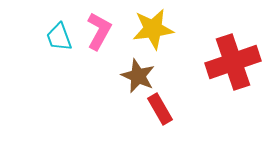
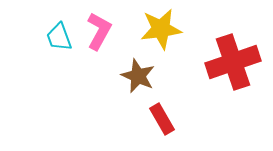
yellow star: moved 8 px right
red rectangle: moved 2 px right, 10 px down
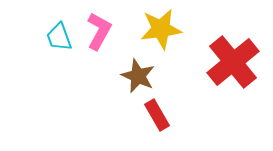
red cross: rotated 20 degrees counterclockwise
red rectangle: moved 5 px left, 4 px up
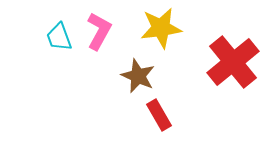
yellow star: moved 1 px up
red rectangle: moved 2 px right
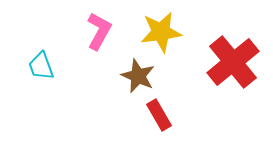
yellow star: moved 4 px down
cyan trapezoid: moved 18 px left, 29 px down
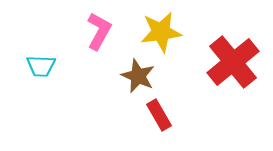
cyan trapezoid: rotated 68 degrees counterclockwise
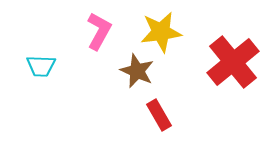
brown star: moved 1 px left, 5 px up
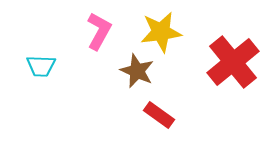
red rectangle: rotated 24 degrees counterclockwise
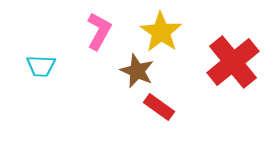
yellow star: rotated 30 degrees counterclockwise
red rectangle: moved 8 px up
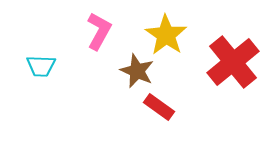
yellow star: moved 5 px right, 3 px down
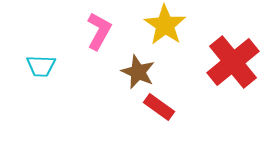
yellow star: moved 1 px left, 10 px up
brown star: moved 1 px right, 1 px down
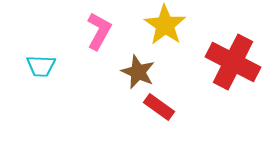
red cross: rotated 24 degrees counterclockwise
